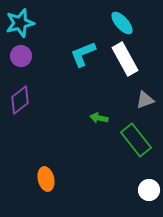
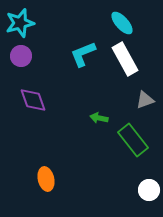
purple diamond: moved 13 px right; rotated 72 degrees counterclockwise
green rectangle: moved 3 px left
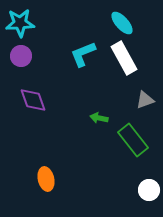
cyan star: rotated 12 degrees clockwise
white rectangle: moved 1 px left, 1 px up
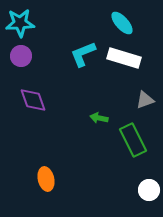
white rectangle: rotated 44 degrees counterclockwise
green rectangle: rotated 12 degrees clockwise
